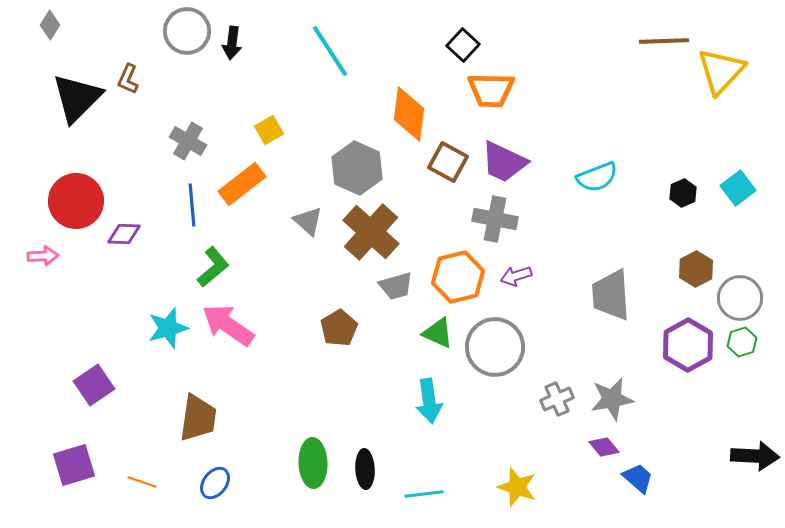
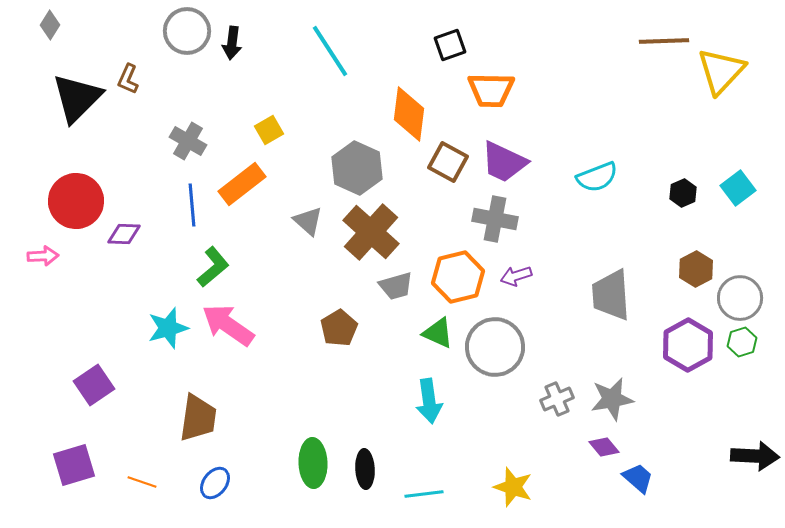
black square at (463, 45): moved 13 px left; rotated 28 degrees clockwise
yellow star at (517, 487): moved 4 px left
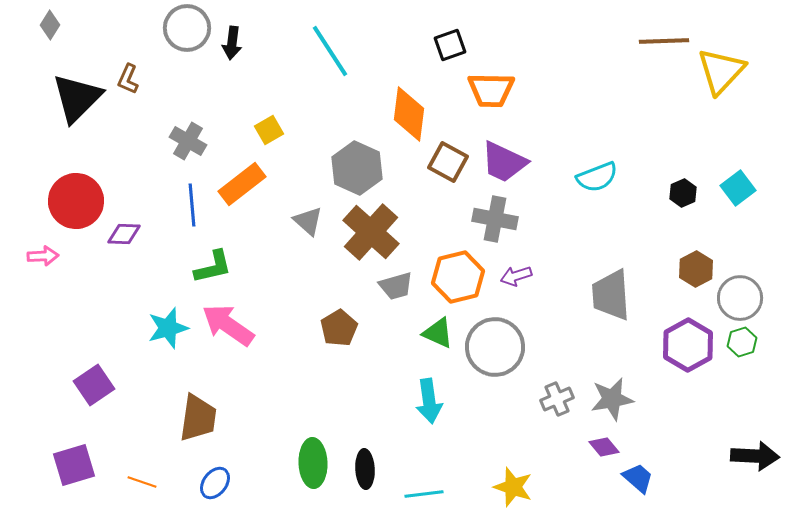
gray circle at (187, 31): moved 3 px up
green L-shape at (213, 267): rotated 27 degrees clockwise
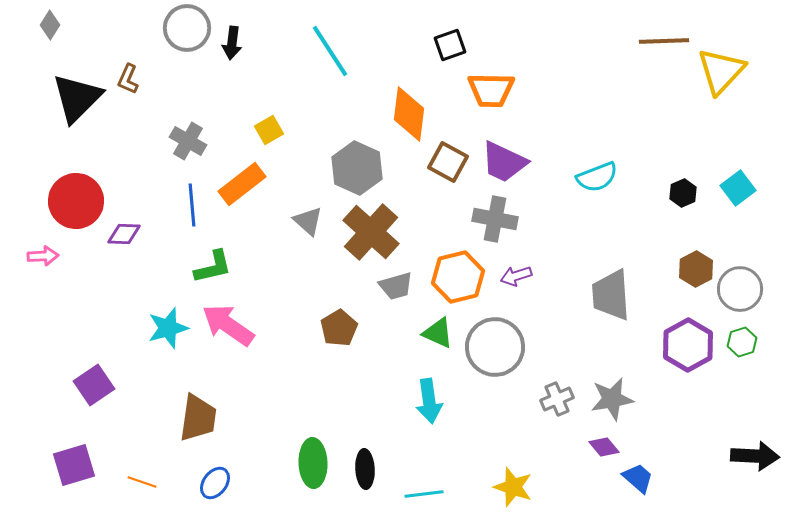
gray circle at (740, 298): moved 9 px up
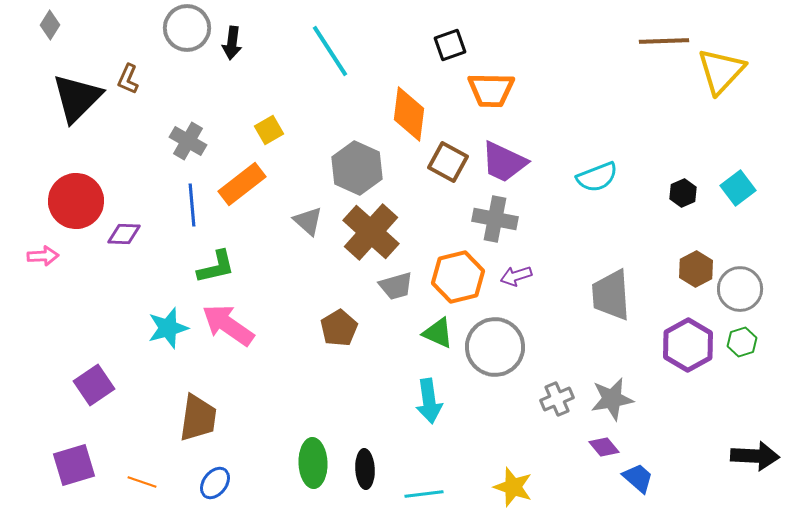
green L-shape at (213, 267): moved 3 px right
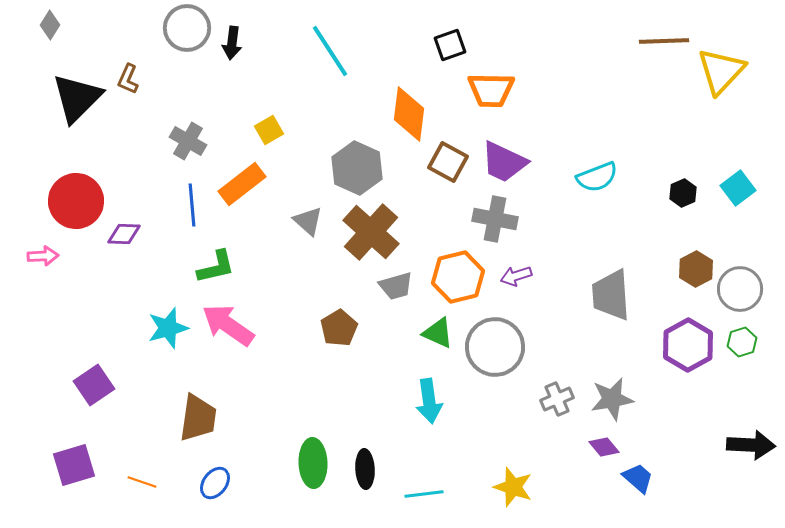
black arrow at (755, 456): moved 4 px left, 11 px up
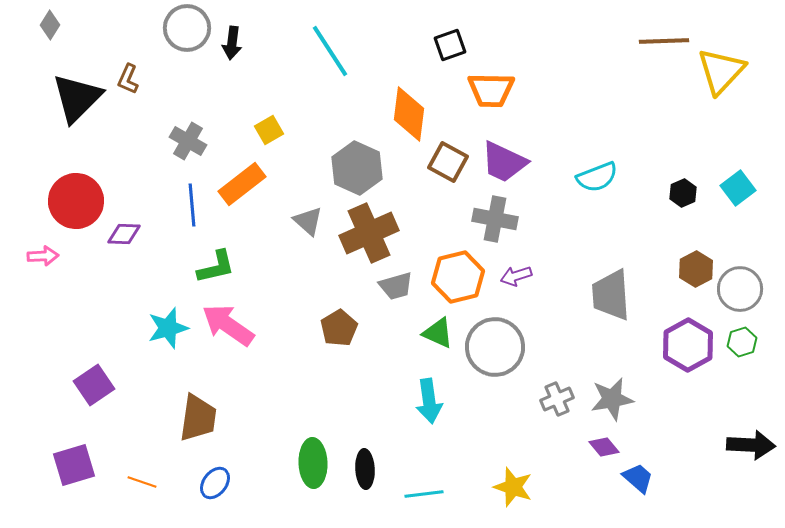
brown cross at (371, 232): moved 2 px left, 1 px down; rotated 24 degrees clockwise
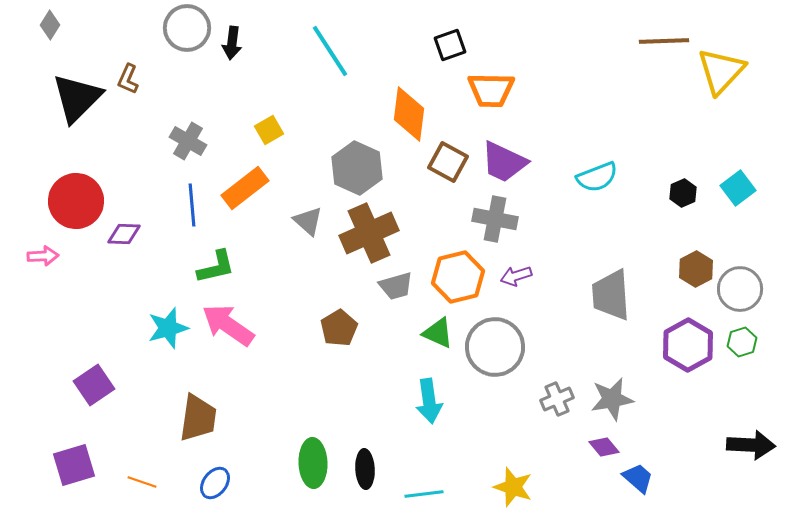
orange rectangle at (242, 184): moved 3 px right, 4 px down
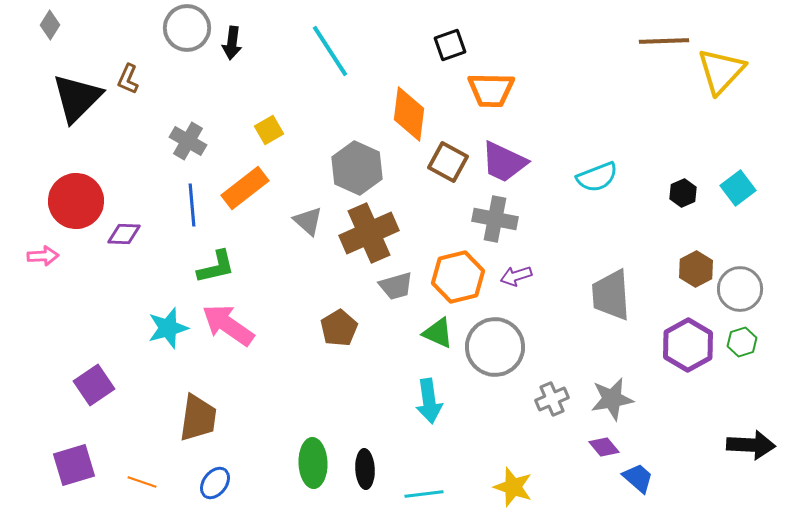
gray cross at (557, 399): moved 5 px left
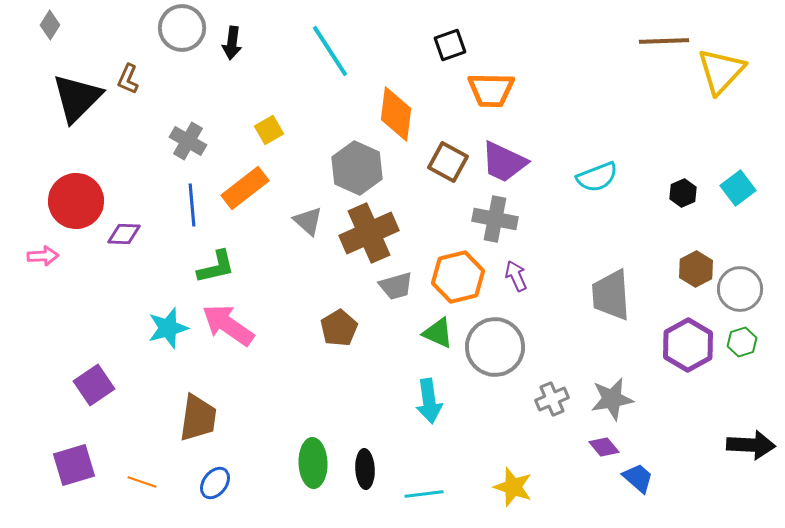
gray circle at (187, 28): moved 5 px left
orange diamond at (409, 114): moved 13 px left
purple arrow at (516, 276): rotated 84 degrees clockwise
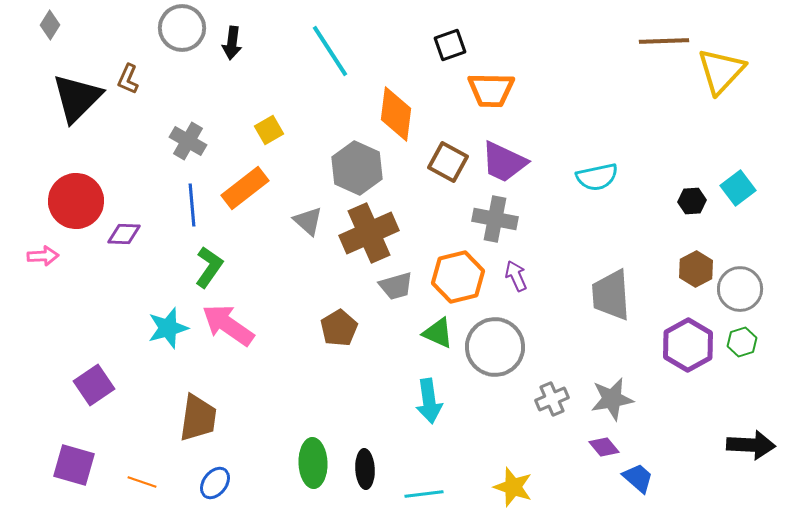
cyan semicircle at (597, 177): rotated 9 degrees clockwise
black hexagon at (683, 193): moved 9 px right, 8 px down; rotated 20 degrees clockwise
green L-shape at (216, 267): moved 7 px left; rotated 42 degrees counterclockwise
purple square at (74, 465): rotated 33 degrees clockwise
